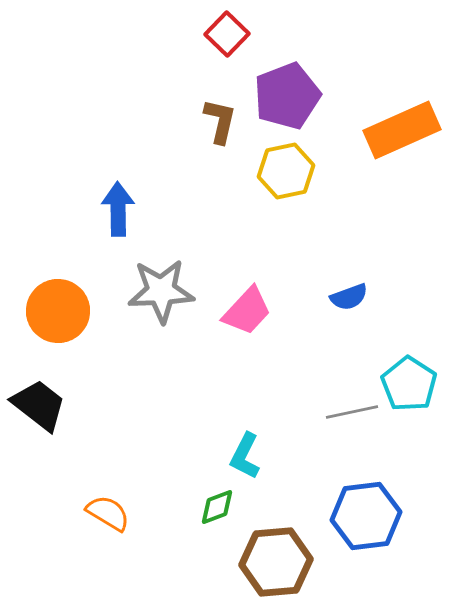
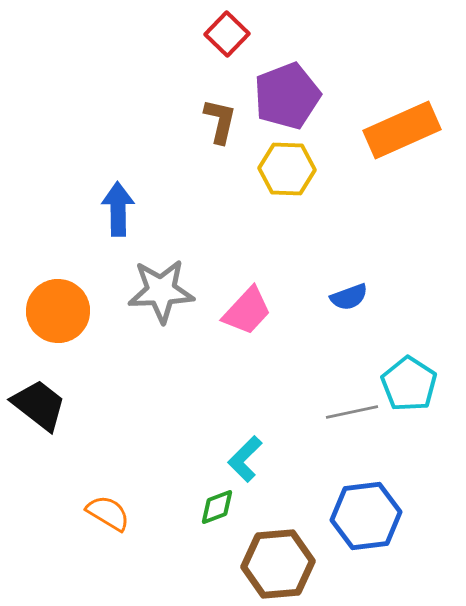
yellow hexagon: moved 1 px right, 2 px up; rotated 14 degrees clockwise
cyan L-shape: moved 3 px down; rotated 18 degrees clockwise
brown hexagon: moved 2 px right, 2 px down
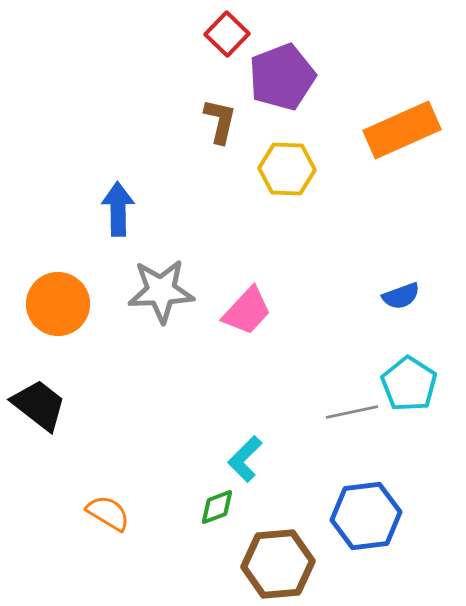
purple pentagon: moved 5 px left, 19 px up
blue semicircle: moved 52 px right, 1 px up
orange circle: moved 7 px up
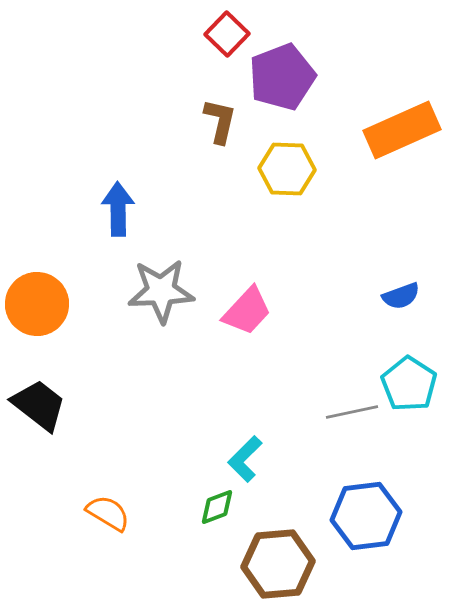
orange circle: moved 21 px left
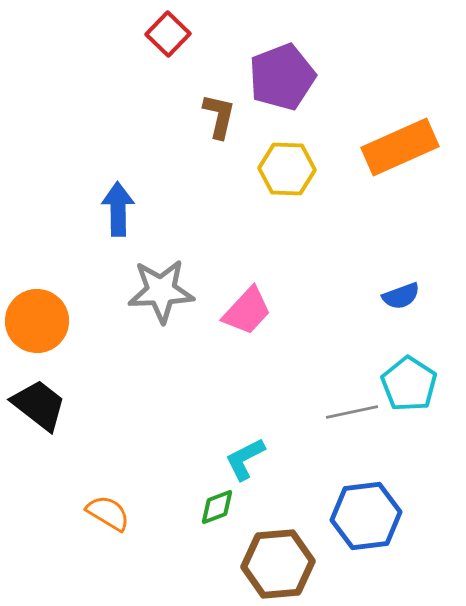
red square: moved 59 px left
brown L-shape: moved 1 px left, 5 px up
orange rectangle: moved 2 px left, 17 px down
orange circle: moved 17 px down
cyan L-shape: rotated 18 degrees clockwise
